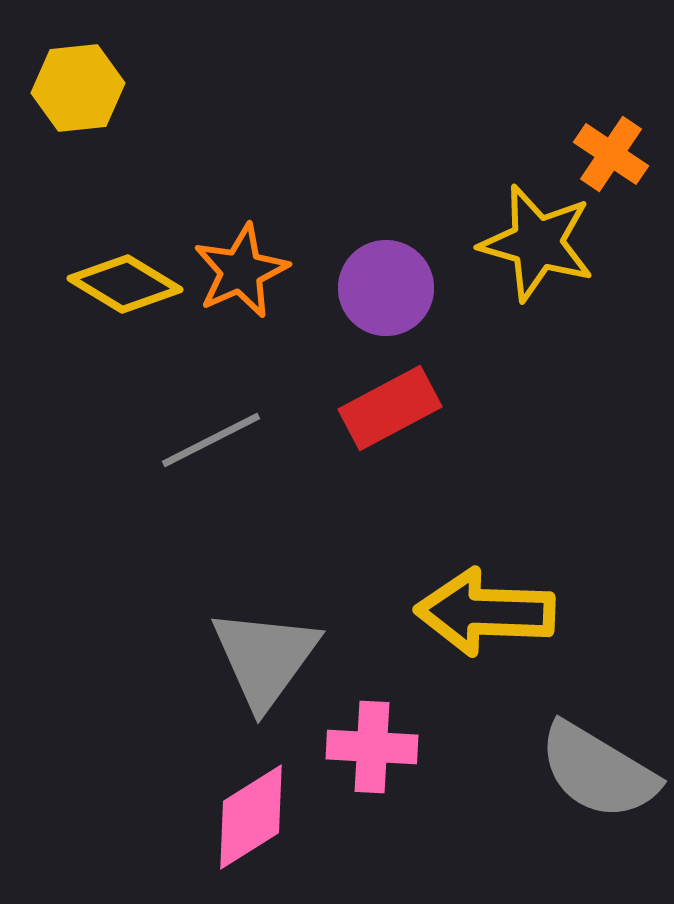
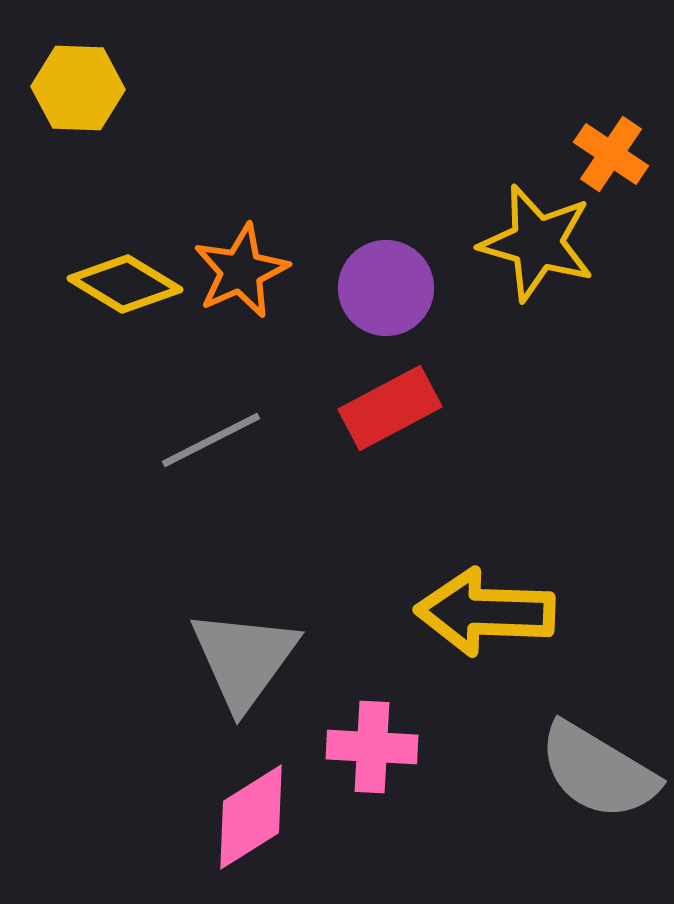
yellow hexagon: rotated 8 degrees clockwise
gray triangle: moved 21 px left, 1 px down
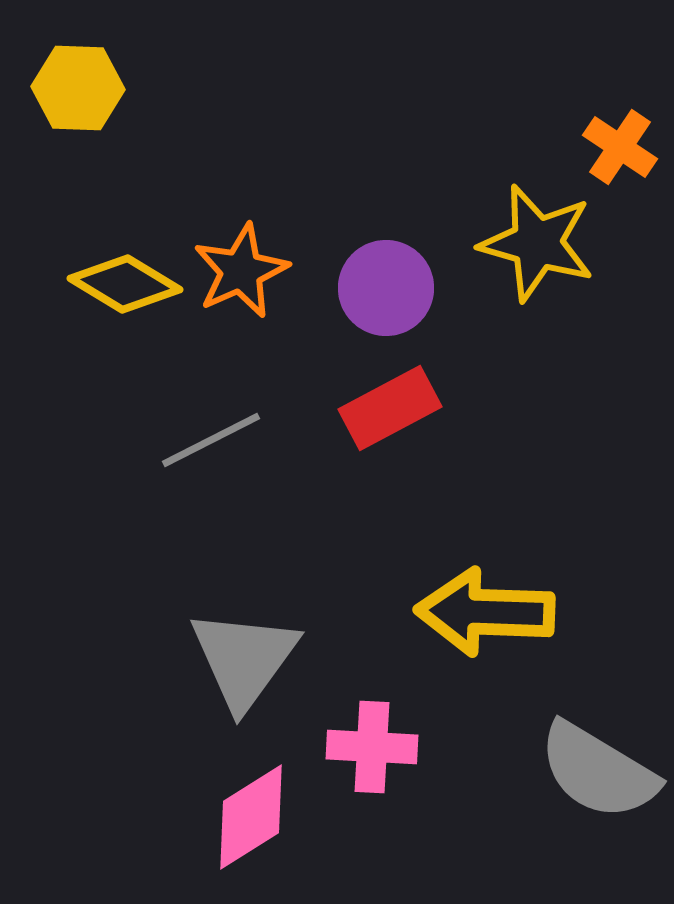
orange cross: moved 9 px right, 7 px up
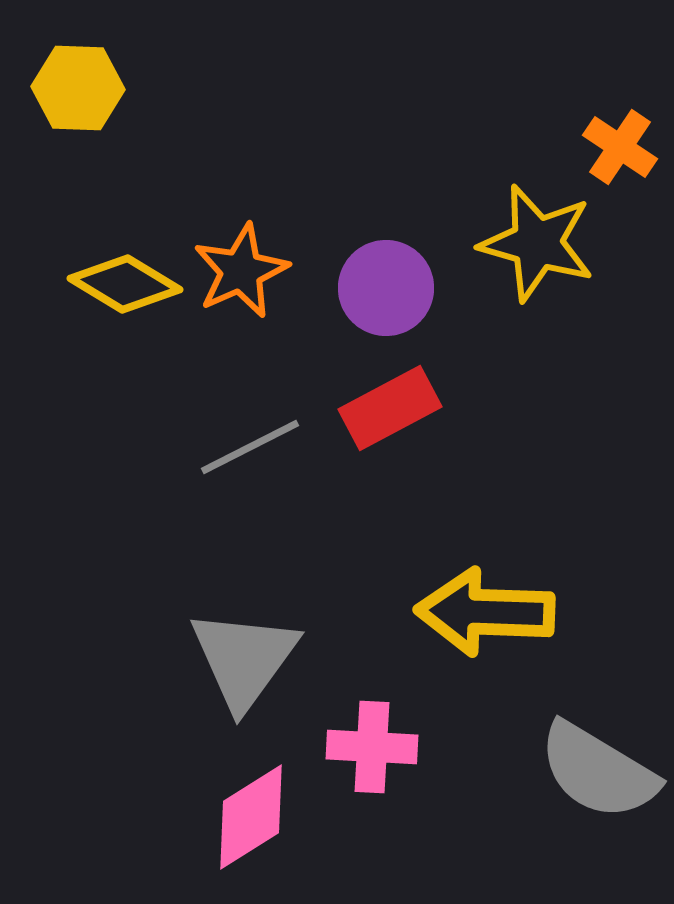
gray line: moved 39 px right, 7 px down
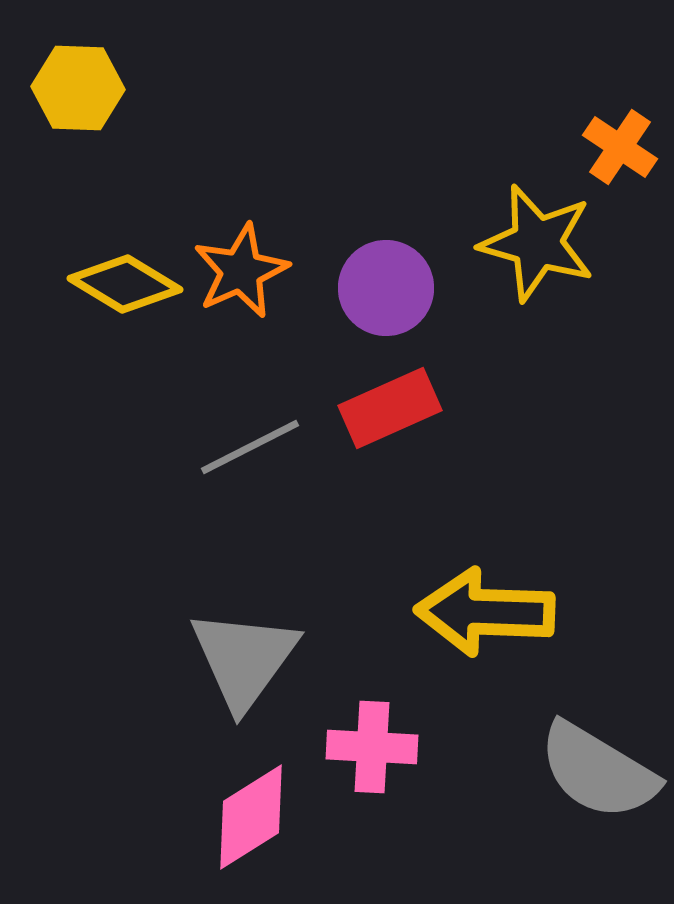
red rectangle: rotated 4 degrees clockwise
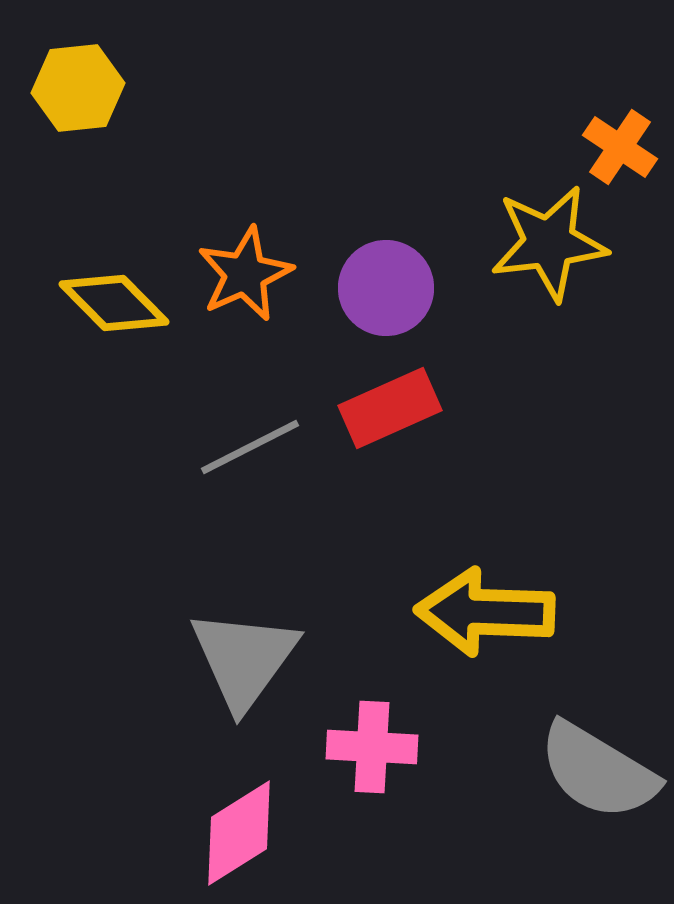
yellow hexagon: rotated 8 degrees counterclockwise
yellow star: moved 12 px right; rotated 23 degrees counterclockwise
orange star: moved 4 px right, 3 px down
yellow diamond: moved 11 px left, 19 px down; rotated 14 degrees clockwise
pink diamond: moved 12 px left, 16 px down
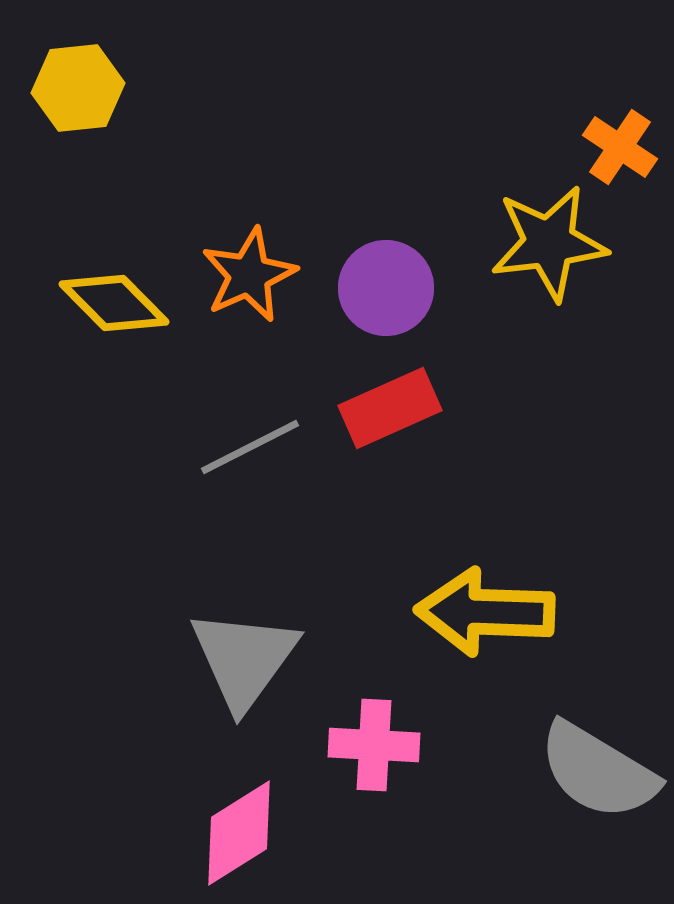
orange star: moved 4 px right, 1 px down
pink cross: moved 2 px right, 2 px up
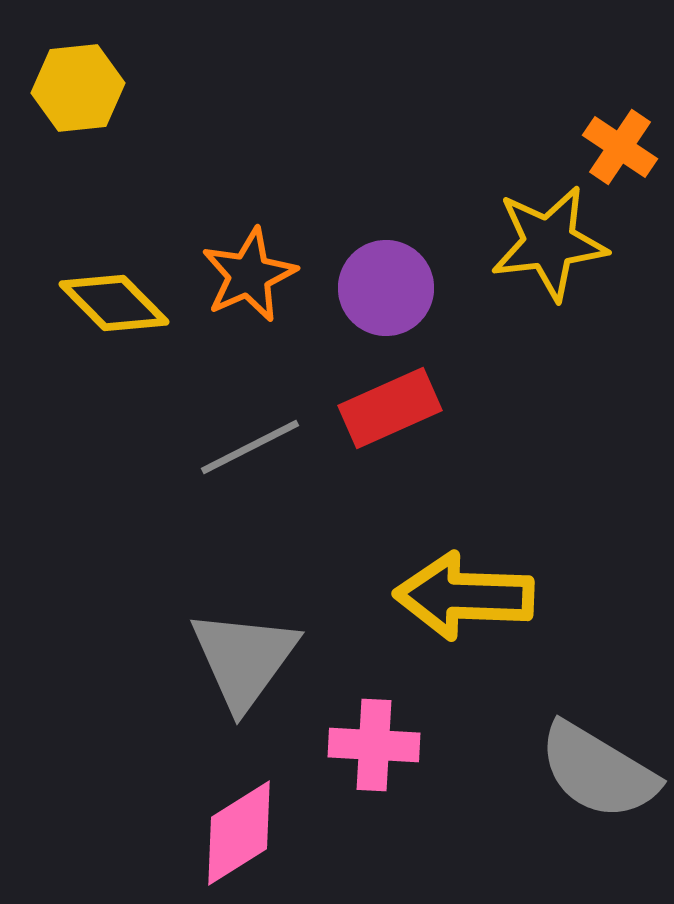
yellow arrow: moved 21 px left, 16 px up
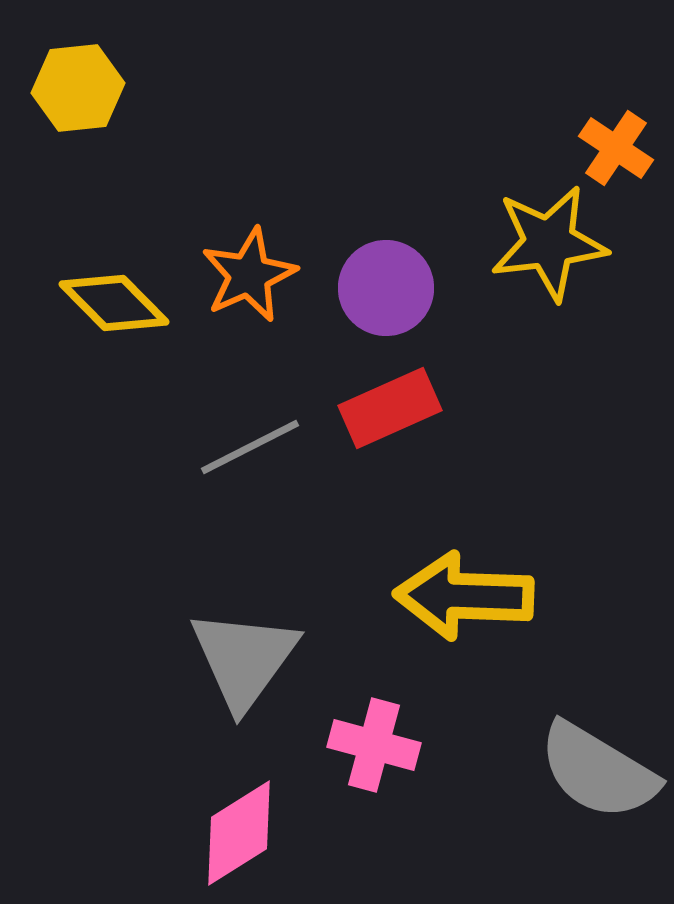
orange cross: moved 4 px left, 1 px down
pink cross: rotated 12 degrees clockwise
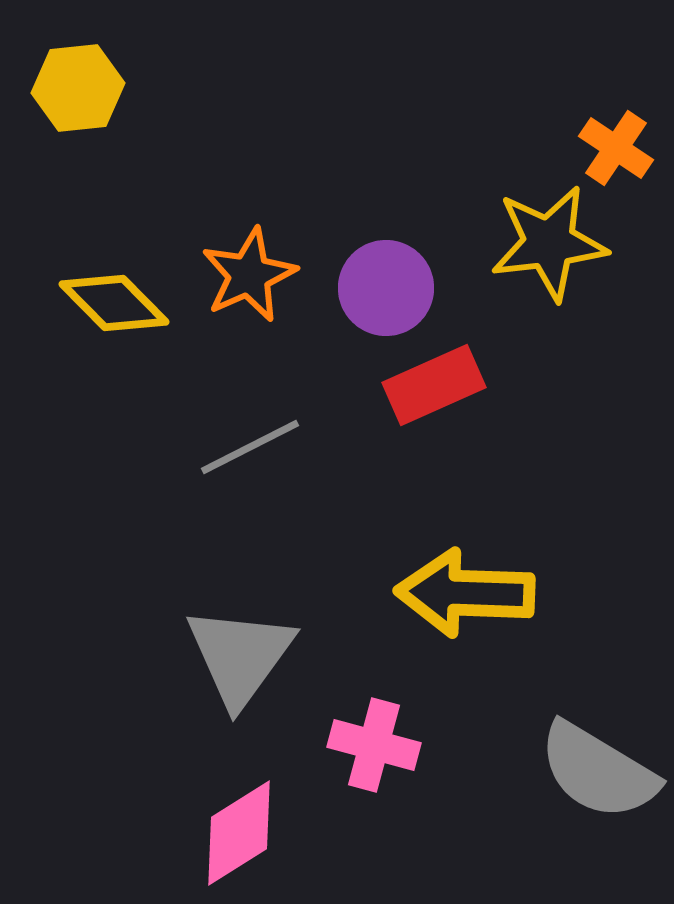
red rectangle: moved 44 px right, 23 px up
yellow arrow: moved 1 px right, 3 px up
gray triangle: moved 4 px left, 3 px up
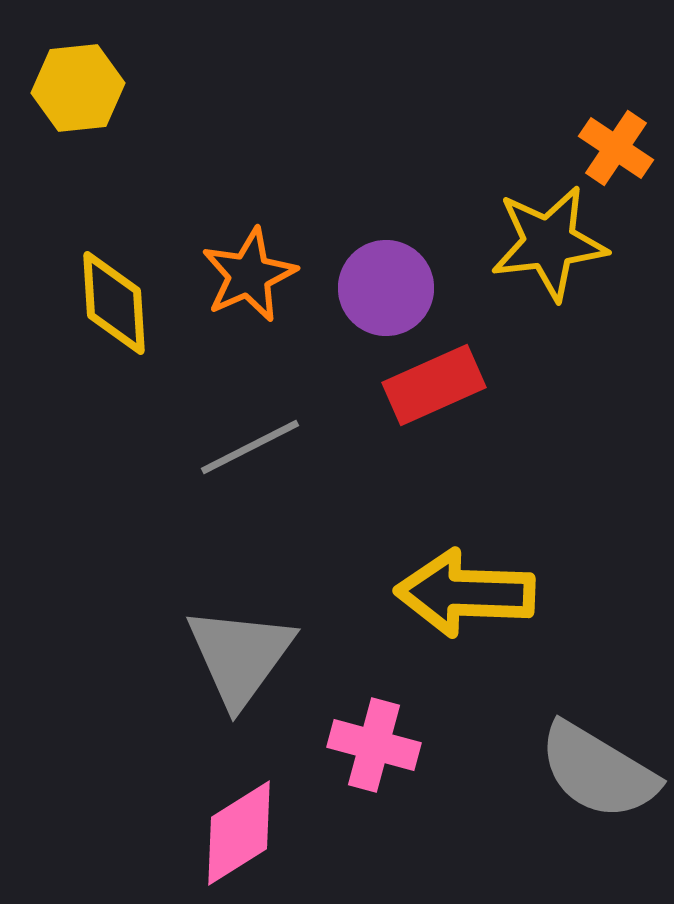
yellow diamond: rotated 41 degrees clockwise
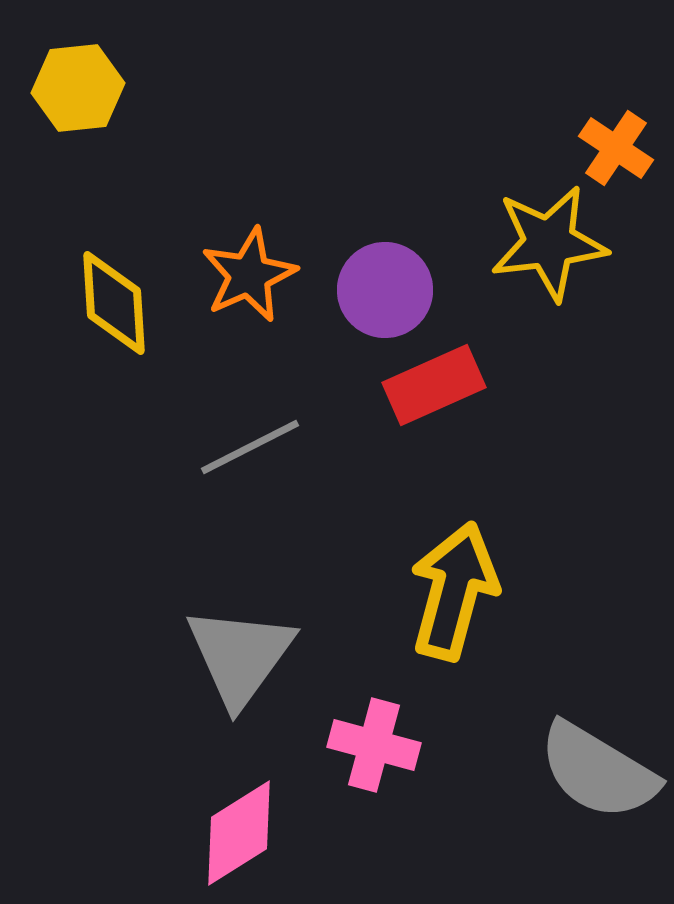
purple circle: moved 1 px left, 2 px down
yellow arrow: moved 11 px left, 2 px up; rotated 103 degrees clockwise
